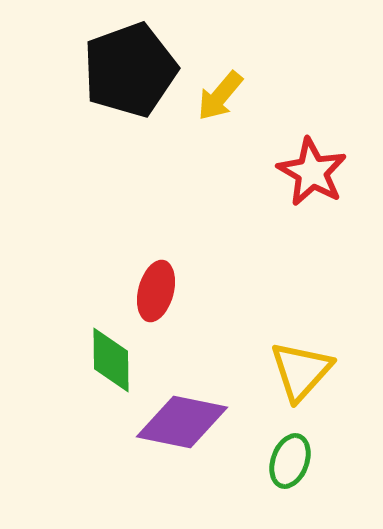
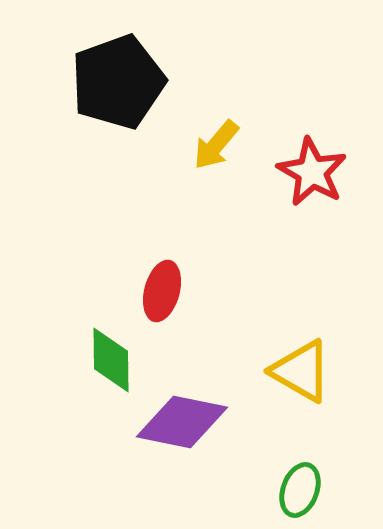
black pentagon: moved 12 px left, 12 px down
yellow arrow: moved 4 px left, 49 px down
red ellipse: moved 6 px right
yellow triangle: rotated 42 degrees counterclockwise
green ellipse: moved 10 px right, 29 px down
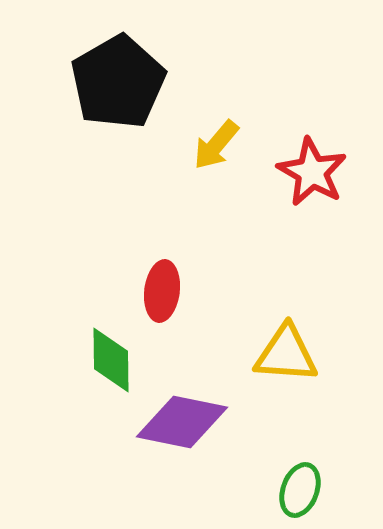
black pentagon: rotated 10 degrees counterclockwise
red ellipse: rotated 8 degrees counterclockwise
yellow triangle: moved 15 px left, 17 px up; rotated 26 degrees counterclockwise
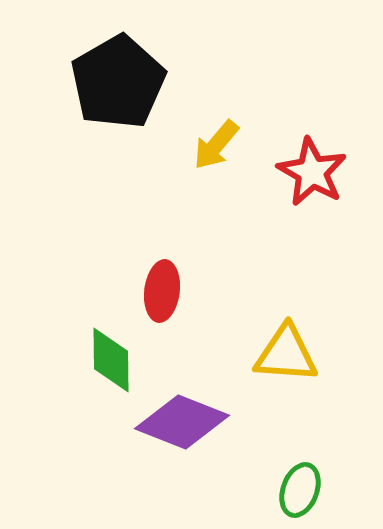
purple diamond: rotated 10 degrees clockwise
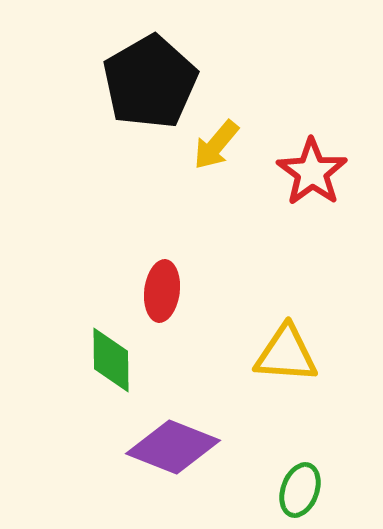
black pentagon: moved 32 px right
red star: rotated 6 degrees clockwise
purple diamond: moved 9 px left, 25 px down
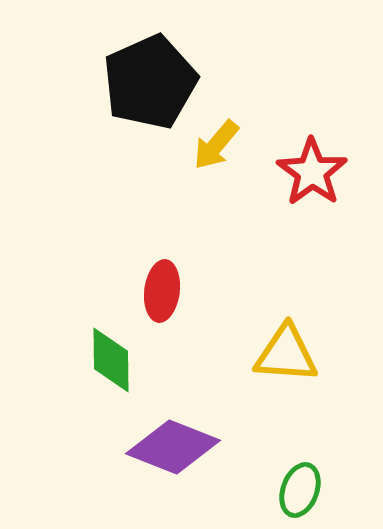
black pentagon: rotated 6 degrees clockwise
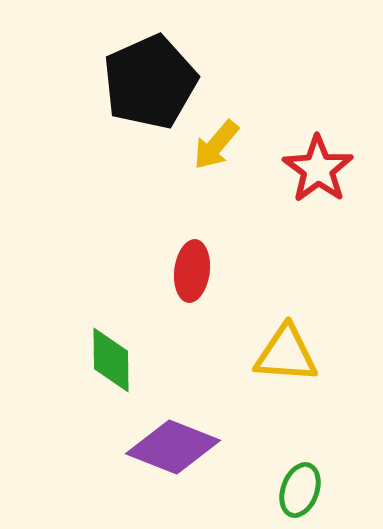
red star: moved 6 px right, 3 px up
red ellipse: moved 30 px right, 20 px up
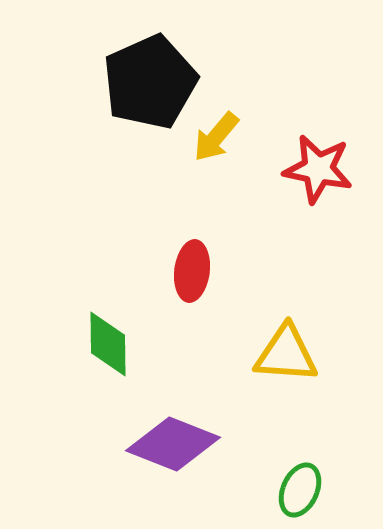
yellow arrow: moved 8 px up
red star: rotated 24 degrees counterclockwise
green diamond: moved 3 px left, 16 px up
purple diamond: moved 3 px up
green ellipse: rotated 4 degrees clockwise
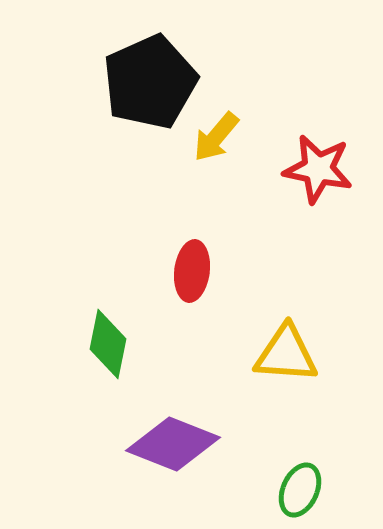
green diamond: rotated 12 degrees clockwise
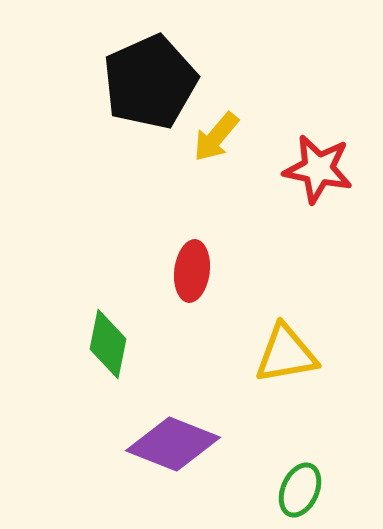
yellow triangle: rotated 14 degrees counterclockwise
